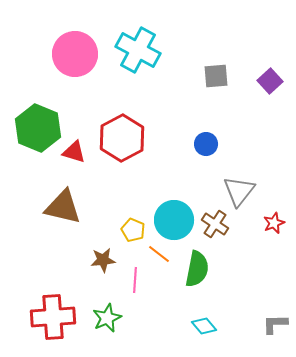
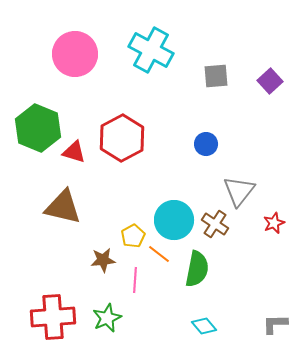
cyan cross: moved 13 px right
yellow pentagon: moved 6 px down; rotated 20 degrees clockwise
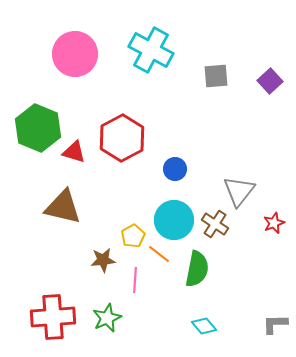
blue circle: moved 31 px left, 25 px down
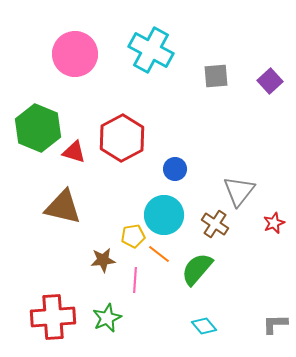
cyan circle: moved 10 px left, 5 px up
yellow pentagon: rotated 20 degrees clockwise
green semicircle: rotated 150 degrees counterclockwise
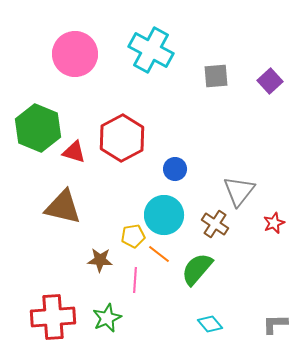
brown star: moved 3 px left; rotated 10 degrees clockwise
cyan diamond: moved 6 px right, 2 px up
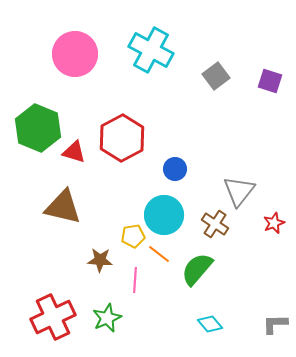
gray square: rotated 32 degrees counterclockwise
purple square: rotated 30 degrees counterclockwise
red cross: rotated 21 degrees counterclockwise
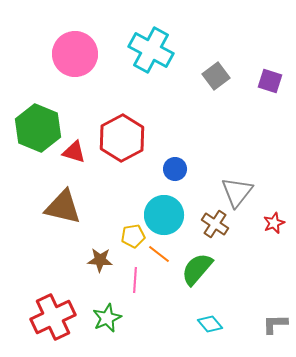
gray triangle: moved 2 px left, 1 px down
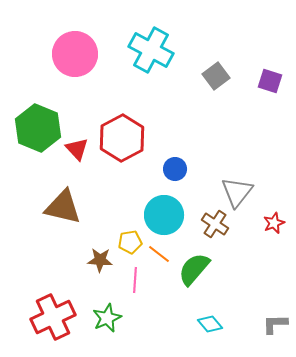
red triangle: moved 3 px right, 3 px up; rotated 30 degrees clockwise
yellow pentagon: moved 3 px left, 6 px down
green semicircle: moved 3 px left
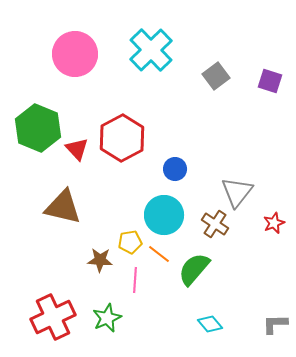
cyan cross: rotated 18 degrees clockwise
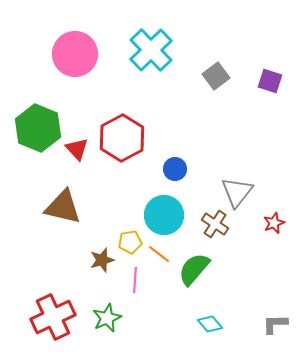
brown star: moved 2 px right; rotated 20 degrees counterclockwise
